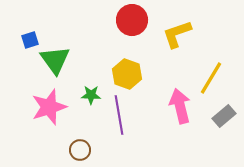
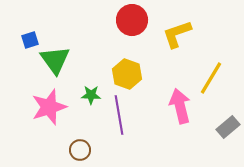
gray rectangle: moved 4 px right, 11 px down
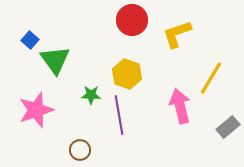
blue square: rotated 30 degrees counterclockwise
pink star: moved 13 px left, 3 px down
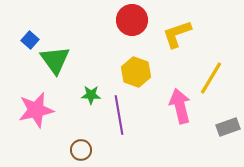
yellow hexagon: moved 9 px right, 2 px up
pink star: rotated 6 degrees clockwise
gray rectangle: rotated 20 degrees clockwise
brown circle: moved 1 px right
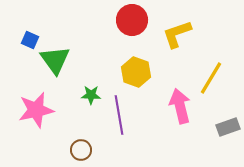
blue square: rotated 18 degrees counterclockwise
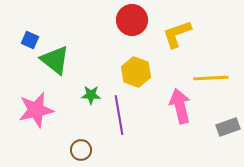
green triangle: rotated 16 degrees counterclockwise
yellow line: rotated 56 degrees clockwise
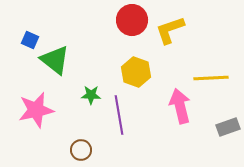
yellow L-shape: moved 7 px left, 4 px up
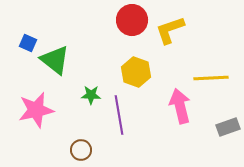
blue square: moved 2 px left, 3 px down
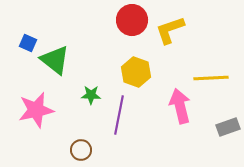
purple line: rotated 21 degrees clockwise
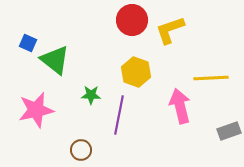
gray rectangle: moved 1 px right, 4 px down
